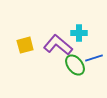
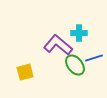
yellow square: moved 27 px down
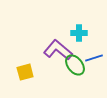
purple L-shape: moved 5 px down
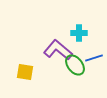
yellow square: rotated 24 degrees clockwise
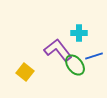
purple L-shape: rotated 12 degrees clockwise
blue line: moved 2 px up
yellow square: rotated 30 degrees clockwise
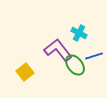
cyan cross: rotated 28 degrees clockwise
yellow square: rotated 12 degrees clockwise
